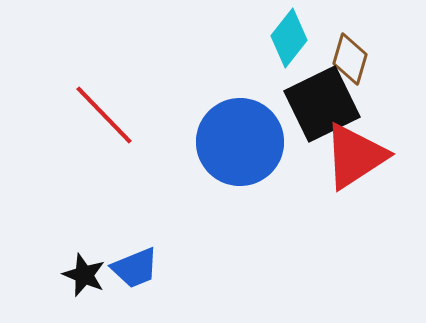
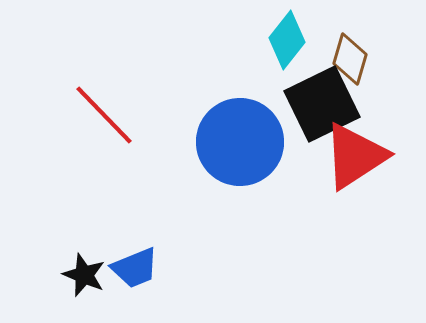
cyan diamond: moved 2 px left, 2 px down
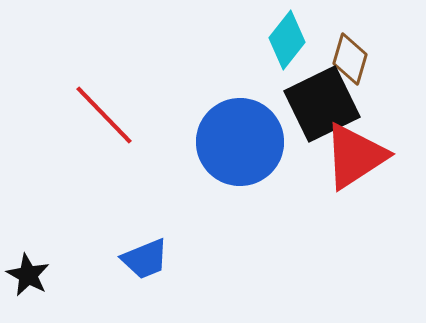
blue trapezoid: moved 10 px right, 9 px up
black star: moved 56 px left; rotated 6 degrees clockwise
